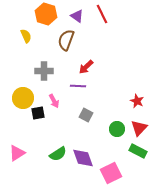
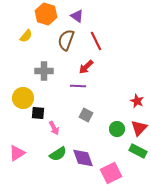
red line: moved 6 px left, 27 px down
yellow semicircle: rotated 64 degrees clockwise
pink arrow: moved 27 px down
black square: rotated 16 degrees clockwise
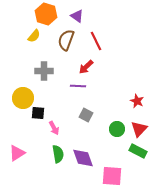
yellow semicircle: moved 8 px right
red triangle: moved 1 px down
green semicircle: rotated 66 degrees counterclockwise
pink square: moved 1 px right, 3 px down; rotated 30 degrees clockwise
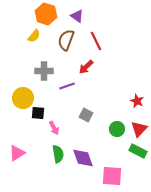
purple line: moved 11 px left; rotated 21 degrees counterclockwise
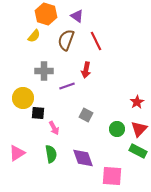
red arrow: moved 3 px down; rotated 35 degrees counterclockwise
red star: moved 1 px down; rotated 16 degrees clockwise
green semicircle: moved 7 px left
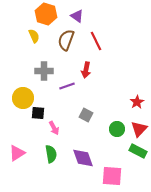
yellow semicircle: rotated 64 degrees counterclockwise
